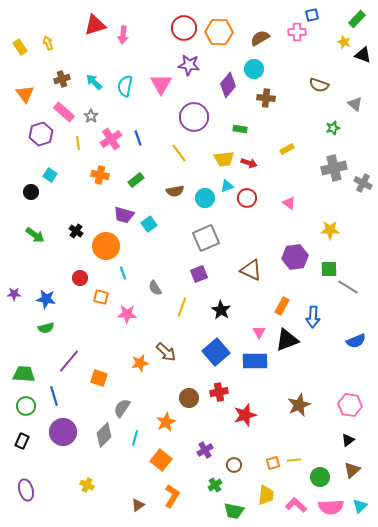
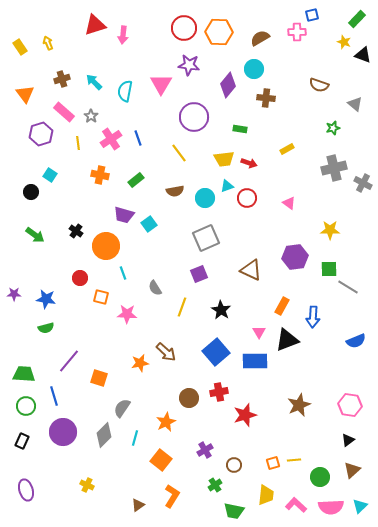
cyan semicircle at (125, 86): moved 5 px down
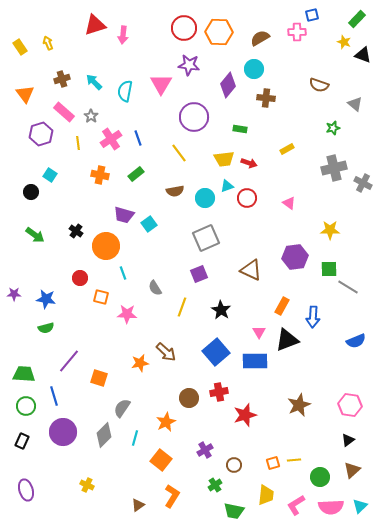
green rectangle at (136, 180): moved 6 px up
pink L-shape at (296, 505): rotated 75 degrees counterclockwise
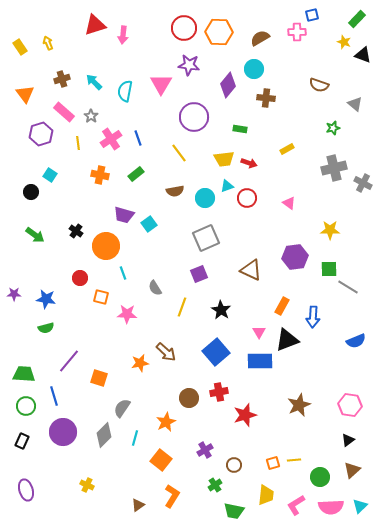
blue rectangle at (255, 361): moved 5 px right
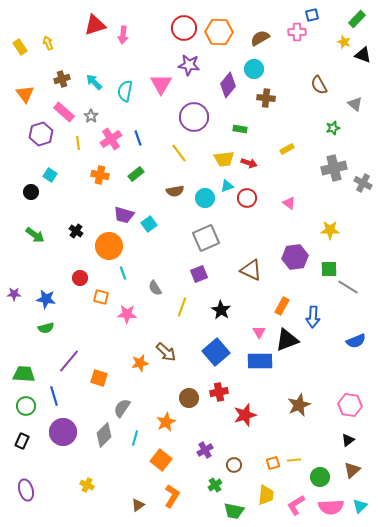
brown semicircle at (319, 85): rotated 42 degrees clockwise
orange circle at (106, 246): moved 3 px right
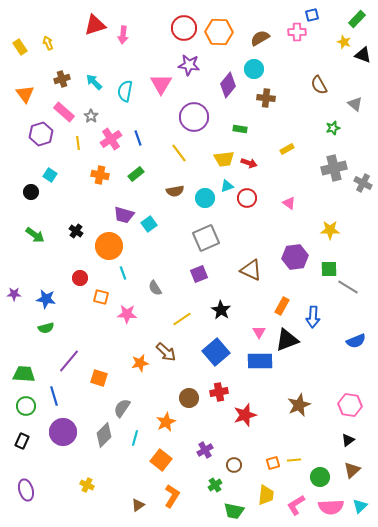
yellow line at (182, 307): moved 12 px down; rotated 36 degrees clockwise
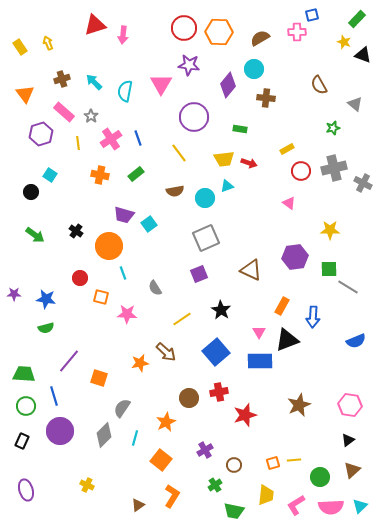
red circle at (247, 198): moved 54 px right, 27 px up
purple circle at (63, 432): moved 3 px left, 1 px up
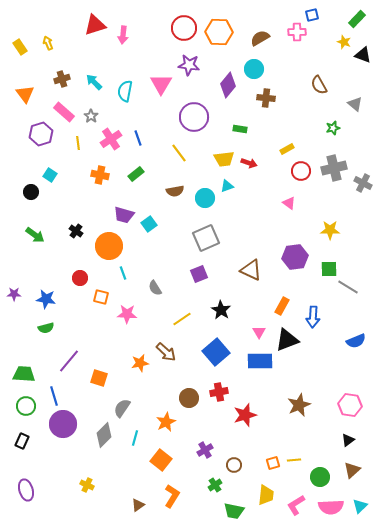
purple circle at (60, 431): moved 3 px right, 7 px up
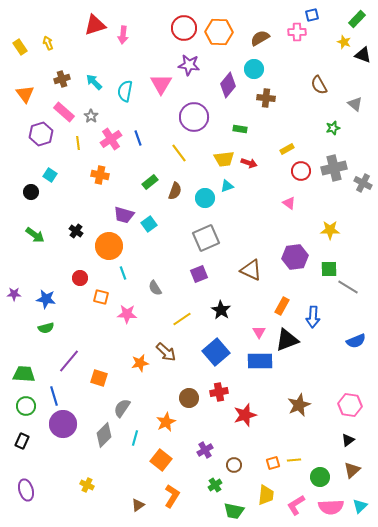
green rectangle at (136, 174): moved 14 px right, 8 px down
brown semicircle at (175, 191): rotated 60 degrees counterclockwise
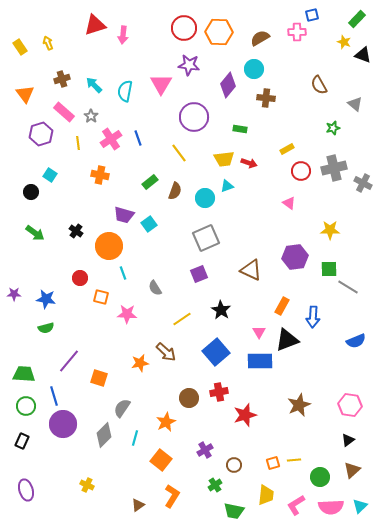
cyan arrow at (94, 82): moved 3 px down
green arrow at (35, 235): moved 2 px up
